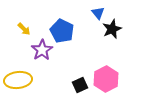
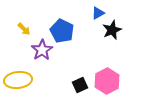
blue triangle: rotated 40 degrees clockwise
black star: moved 1 px down
pink hexagon: moved 1 px right, 2 px down
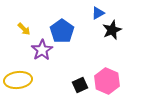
blue pentagon: rotated 10 degrees clockwise
pink hexagon: rotated 10 degrees counterclockwise
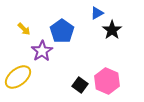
blue triangle: moved 1 px left
black star: rotated 12 degrees counterclockwise
purple star: moved 1 px down
yellow ellipse: moved 3 px up; rotated 32 degrees counterclockwise
black square: rotated 28 degrees counterclockwise
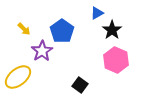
pink hexagon: moved 9 px right, 21 px up
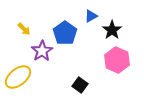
blue triangle: moved 6 px left, 3 px down
blue pentagon: moved 3 px right, 2 px down
pink hexagon: moved 1 px right
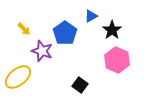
purple star: rotated 20 degrees counterclockwise
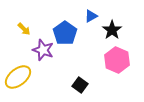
purple star: moved 1 px right, 1 px up
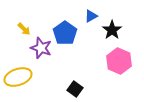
purple star: moved 2 px left, 2 px up
pink hexagon: moved 2 px right, 1 px down
yellow ellipse: rotated 20 degrees clockwise
black square: moved 5 px left, 4 px down
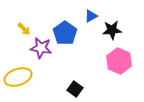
black star: rotated 30 degrees clockwise
purple star: rotated 10 degrees counterclockwise
